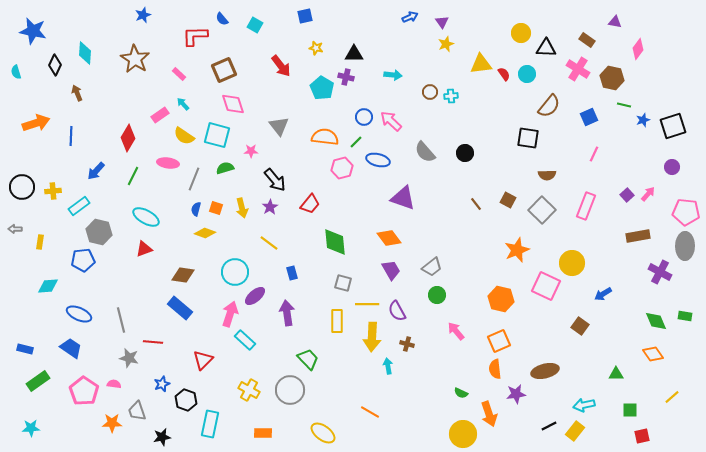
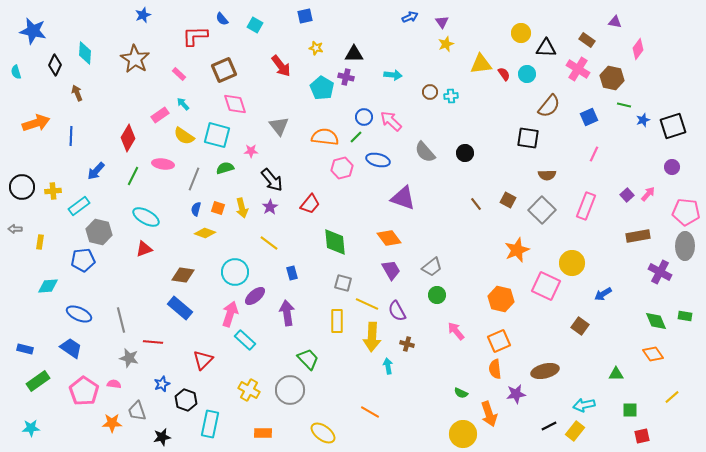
pink diamond at (233, 104): moved 2 px right
green line at (356, 142): moved 5 px up
pink ellipse at (168, 163): moved 5 px left, 1 px down
black arrow at (275, 180): moved 3 px left
orange square at (216, 208): moved 2 px right
yellow line at (367, 304): rotated 25 degrees clockwise
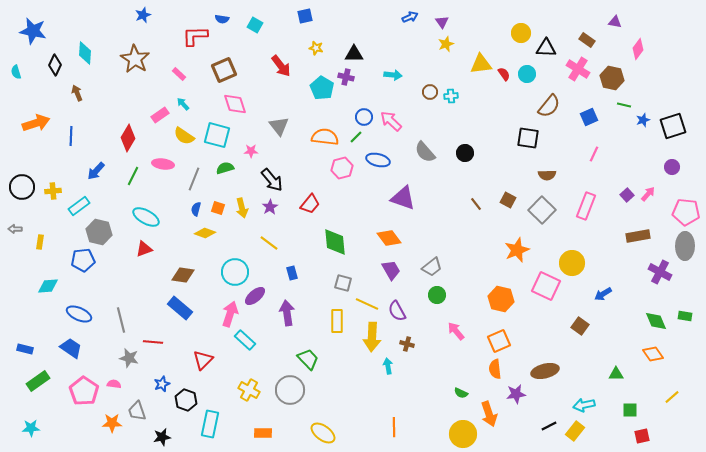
blue semicircle at (222, 19): rotated 40 degrees counterclockwise
orange line at (370, 412): moved 24 px right, 15 px down; rotated 60 degrees clockwise
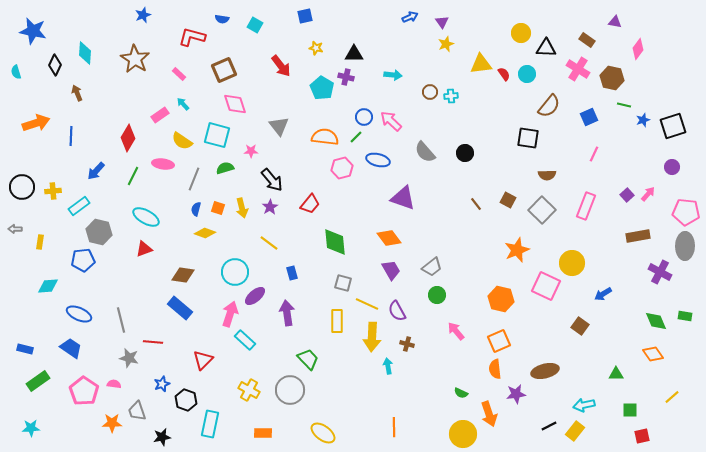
red L-shape at (195, 36): moved 3 px left, 1 px down; rotated 16 degrees clockwise
yellow semicircle at (184, 136): moved 2 px left, 5 px down
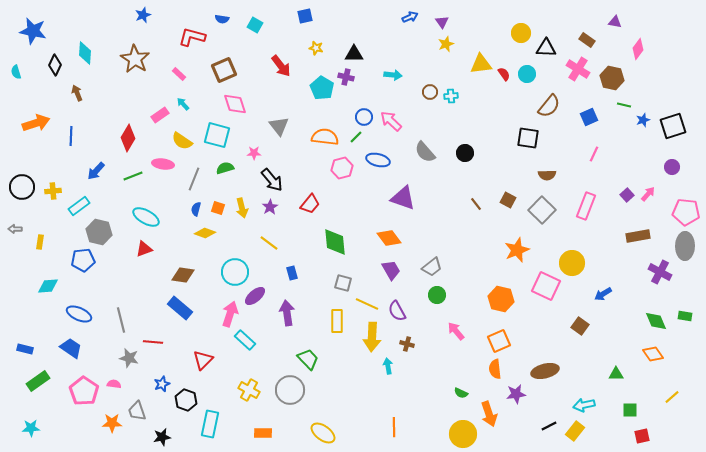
pink star at (251, 151): moved 3 px right, 2 px down
green line at (133, 176): rotated 42 degrees clockwise
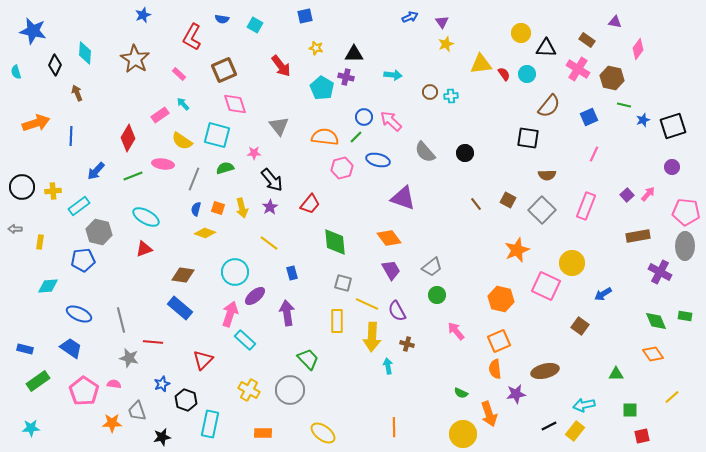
red L-shape at (192, 37): rotated 76 degrees counterclockwise
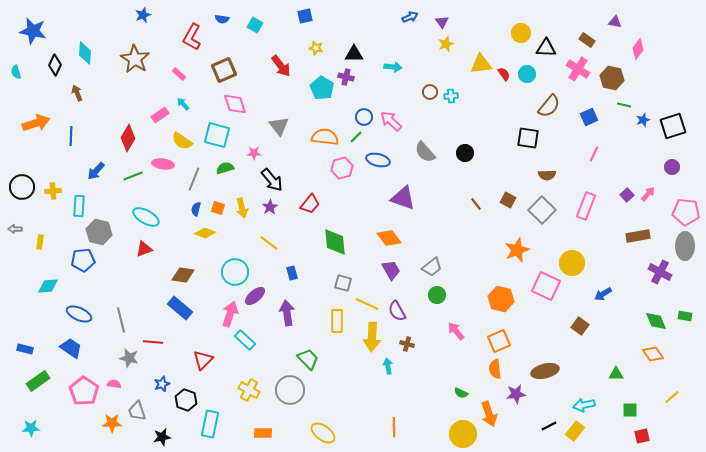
cyan arrow at (393, 75): moved 8 px up
cyan rectangle at (79, 206): rotated 50 degrees counterclockwise
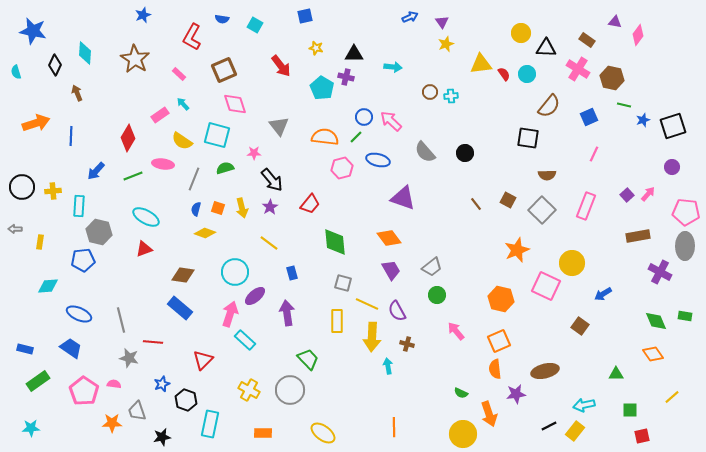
pink diamond at (638, 49): moved 14 px up
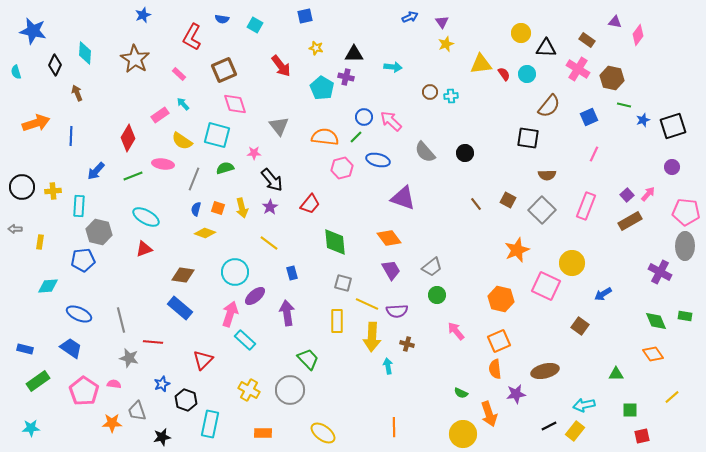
brown rectangle at (638, 236): moved 8 px left, 15 px up; rotated 20 degrees counterclockwise
purple semicircle at (397, 311): rotated 65 degrees counterclockwise
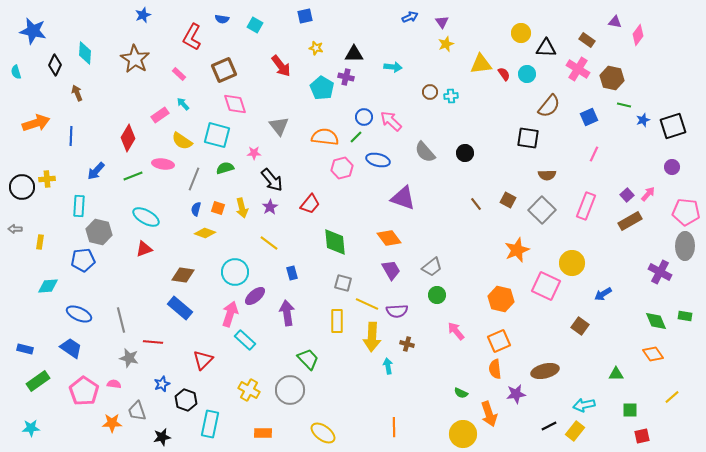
yellow cross at (53, 191): moved 6 px left, 12 px up
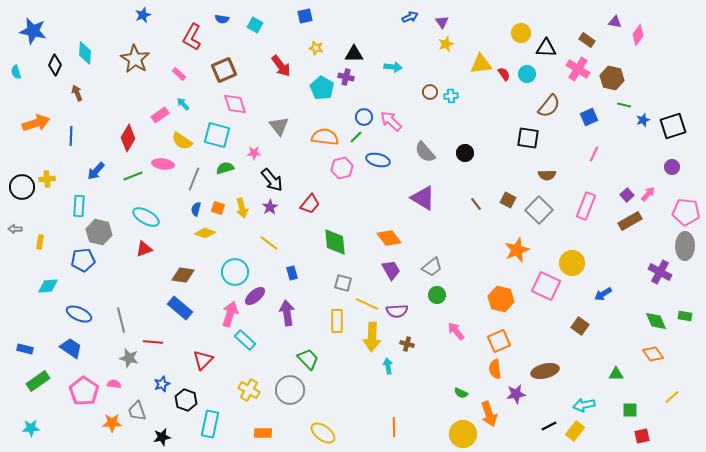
purple triangle at (403, 198): moved 20 px right; rotated 12 degrees clockwise
gray square at (542, 210): moved 3 px left
